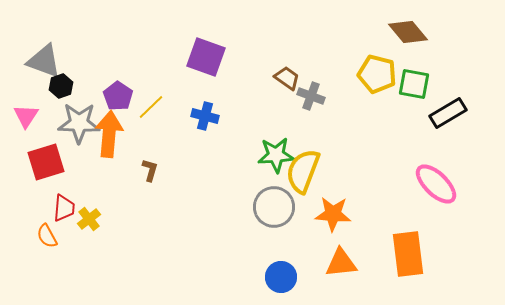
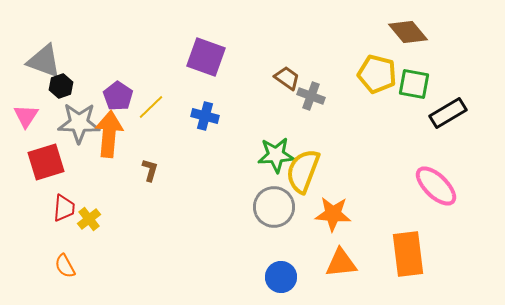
pink ellipse: moved 2 px down
orange semicircle: moved 18 px right, 30 px down
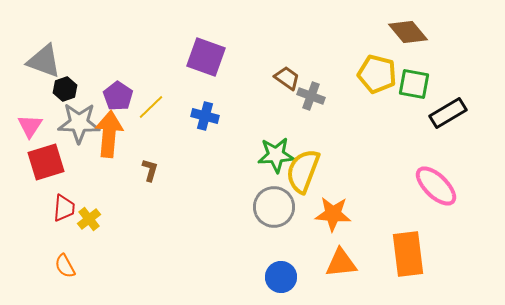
black hexagon: moved 4 px right, 3 px down
pink triangle: moved 4 px right, 10 px down
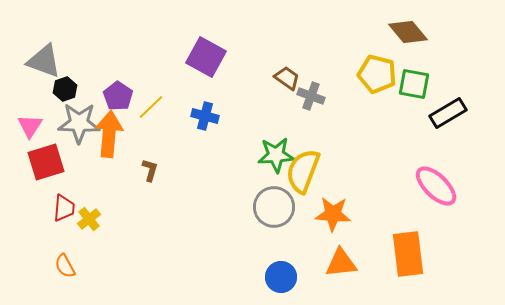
purple square: rotated 9 degrees clockwise
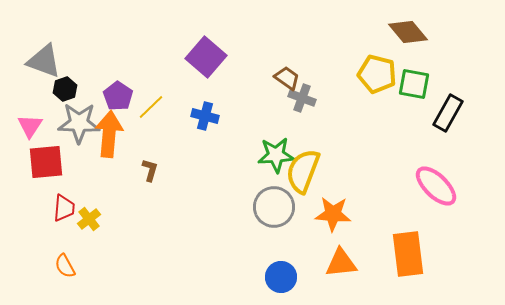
purple square: rotated 12 degrees clockwise
gray cross: moved 9 px left, 2 px down
black rectangle: rotated 30 degrees counterclockwise
red square: rotated 12 degrees clockwise
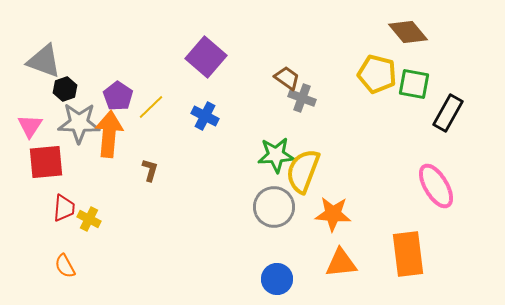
blue cross: rotated 12 degrees clockwise
pink ellipse: rotated 15 degrees clockwise
yellow cross: rotated 25 degrees counterclockwise
blue circle: moved 4 px left, 2 px down
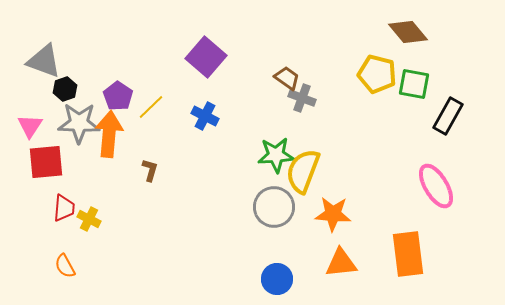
black rectangle: moved 3 px down
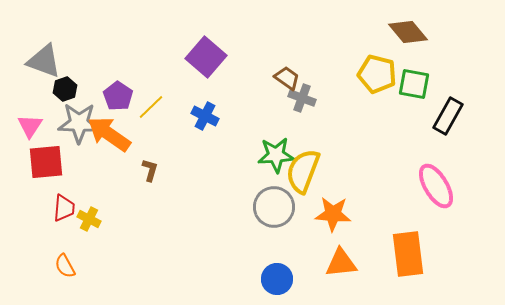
orange arrow: rotated 60 degrees counterclockwise
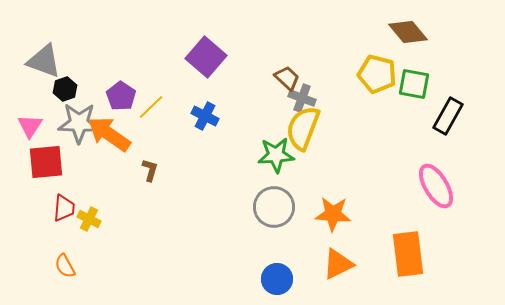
brown trapezoid: rotated 8 degrees clockwise
purple pentagon: moved 3 px right
yellow semicircle: moved 43 px up
orange triangle: moved 3 px left, 1 px down; rotated 20 degrees counterclockwise
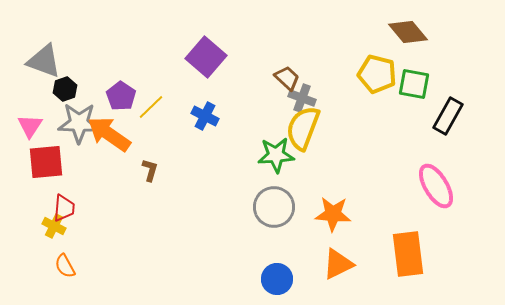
yellow cross: moved 35 px left, 7 px down
